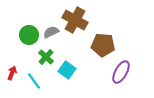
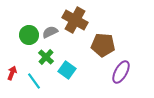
gray semicircle: moved 1 px left
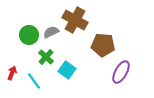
gray semicircle: moved 1 px right
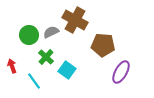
red arrow: moved 7 px up; rotated 40 degrees counterclockwise
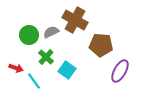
brown pentagon: moved 2 px left
red arrow: moved 4 px right, 2 px down; rotated 128 degrees clockwise
purple ellipse: moved 1 px left, 1 px up
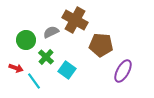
green circle: moved 3 px left, 5 px down
purple ellipse: moved 3 px right
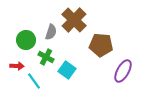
brown cross: moved 1 px left; rotated 15 degrees clockwise
gray semicircle: rotated 133 degrees clockwise
green cross: rotated 14 degrees counterclockwise
red arrow: moved 1 px right, 2 px up; rotated 16 degrees counterclockwise
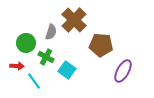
green circle: moved 3 px down
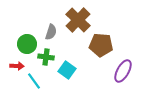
brown cross: moved 4 px right
green circle: moved 1 px right, 1 px down
green cross: rotated 21 degrees counterclockwise
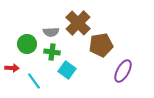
brown cross: moved 3 px down
gray semicircle: rotated 70 degrees clockwise
brown pentagon: rotated 15 degrees counterclockwise
green cross: moved 6 px right, 5 px up
red arrow: moved 5 px left, 2 px down
